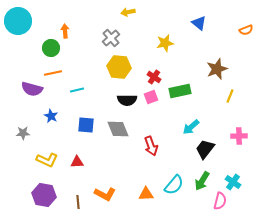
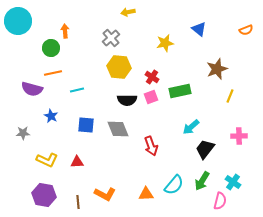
blue triangle: moved 6 px down
red cross: moved 2 px left
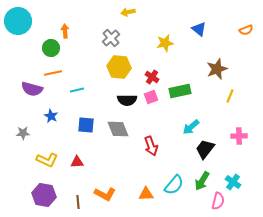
pink semicircle: moved 2 px left
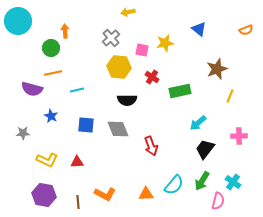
pink square: moved 9 px left, 47 px up; rotated 32 degrees clockwise
cyan arrow: moved 7 px right, 4 px up
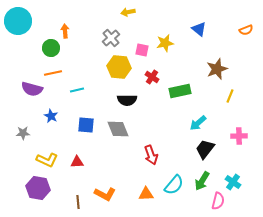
red arrow: moved 9 px down
purple hexagon: moved 6 px left, 7 px up
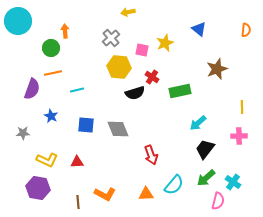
orange semicircle: rotated 64 degrees counterclockwise
yellow star: rotated 12 degrees counterclockwise
purple semicircle: rotated 85 degrees counterclockwise
yellow line: moved 12 px right, 11 px down; rotated 24 degrees counterclockwise
black semicircle: moved 8 px right, 7 px up; rotated 18 degrees counterclockwise
green arrow: moved 4 px right, 3 px up; rotated 18 degrees clockwise
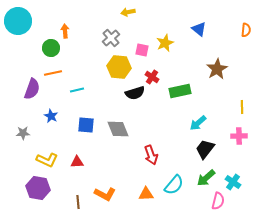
brown star: rotated 10 degrees counterclockwise
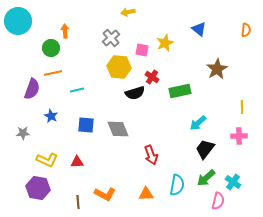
cyan semicircle: moved 3 px right; rotated 30 degrees counterclockwise
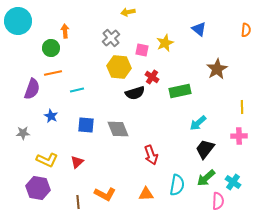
red triangle: rotated 40 degrees counterclockwise
pink semicircle: rotated 12 degrees counterclockwise
